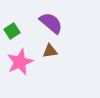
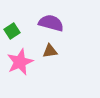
purple semicircle: rotated 25 degrees counterclockwise
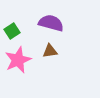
pink star: moved 2 px left, 2 px up
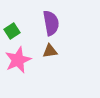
purple semicircle: rotated 65 degrees clockwise
